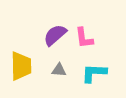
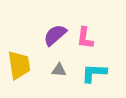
pink L-shape: moved 1 px right; rotated 15 degrees clockwise
yellow trapezoid: moved 2 px left, 1 px up; rotated 8 degrees counterclockwise
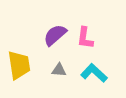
cyan L-shape: rotated 40 degrees clockwise
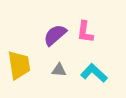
pink L-shape: moved 6 px up
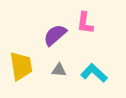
pink L-shape: moved 9 px up
yellow trapezoid: moved 2 px right, 1 px down
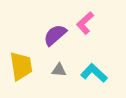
pink L-shape: rotated 40 degrees clockwise
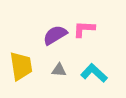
pink L-shape: moved 1 px left, 6 px down; rotated 45 degrees clockwise
purple semicircle: rotated 10 degrees clockwise
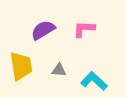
purple semicircle: moved 12 px left, 5 px up
cyan L-shape: moved 8 px down
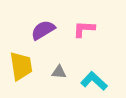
gray triangle: moved 2 px down
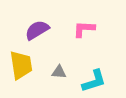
purple semicircle: moved 6 px left
yellow trapezoid: moved 1 px up
cyan L-shape: rotated 120 degrees clockwise
